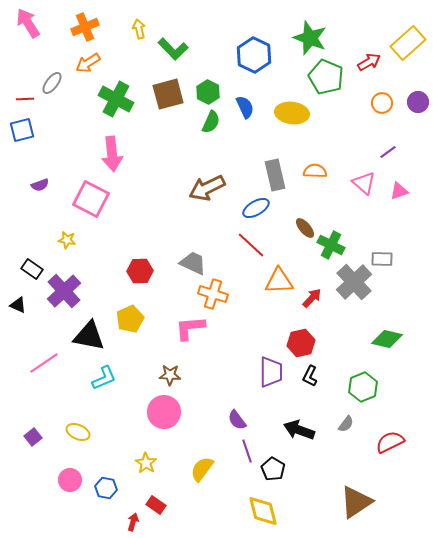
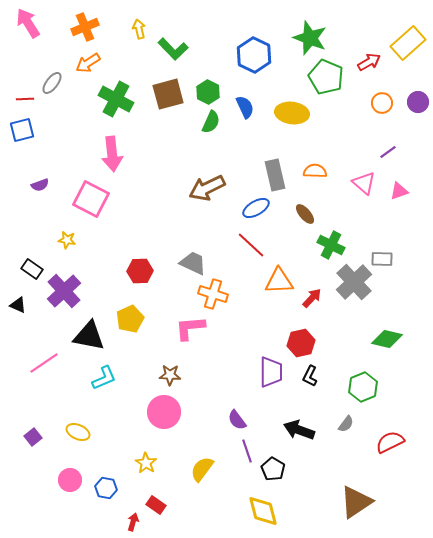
brown ellipse at (305, 228): moved 14 px up
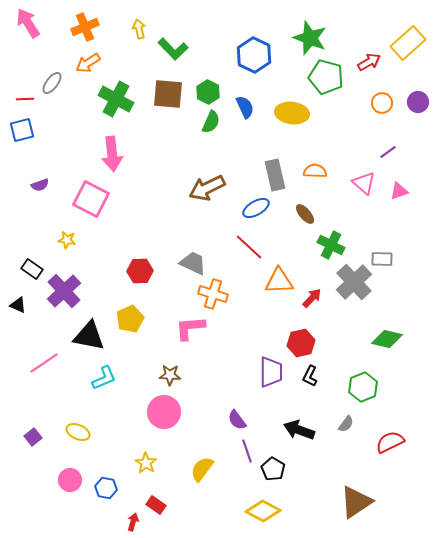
green pentagon at (326, 77): rotated 8 degrees counterclockwise
brown square at (168, 94): rotated 20 degrees clockwise
red line at (251, 245): moved 2 px left, 2 px down
yellow diamond at (263, 511): rotated 48 degrees counterclockwise
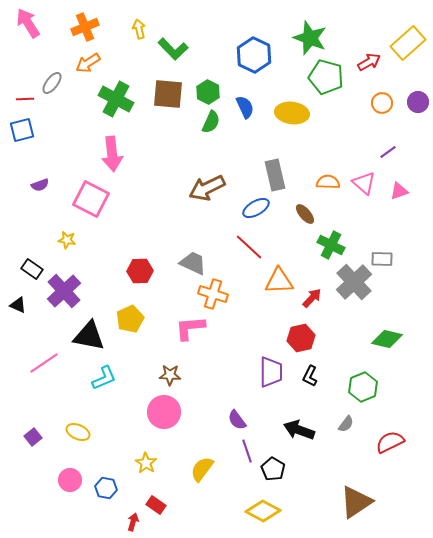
orange semicircle at (315, 171): moved 13 px right, 11 px down
red hexagon at (301, 343): moved 5 px up
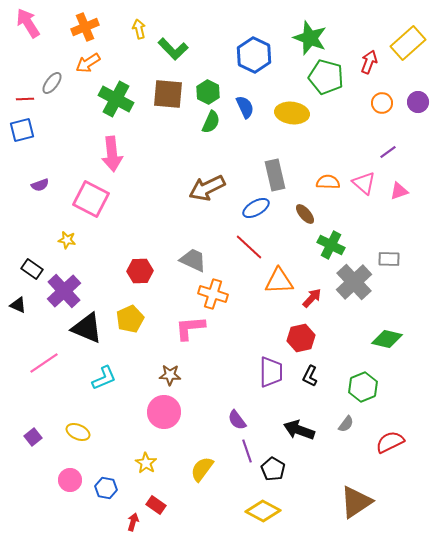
red arrow at (369, 62): rotated 40 degrees counterclockwise
gray rectangle at (382, 259): moved 7 px right
gray trapezoid at (193, 263): moved 3 px up
black triangle at (89, 336): moved 2 px left, 8 px up; rotated 12 degrees clockwise
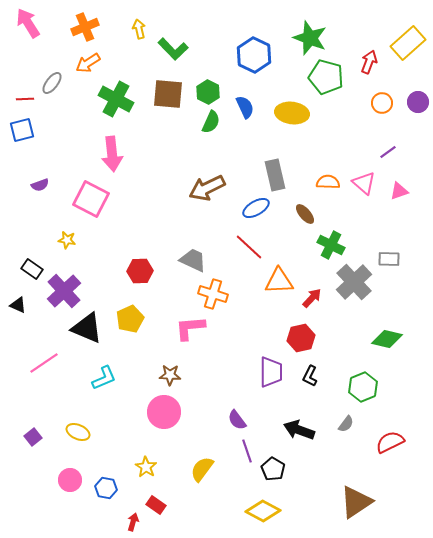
yellow star at (146, 463): moved 4 px down
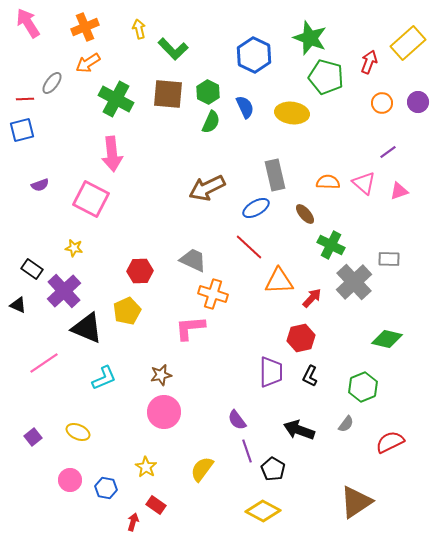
yellow star at (67, 240): moved 7 px right, 8 px down
yellow pentagon at (130, 319): moved 3 px left, 8 px up
brown star at (170, 375): moved 9 px left; rotated 15 degrees counterclockwise
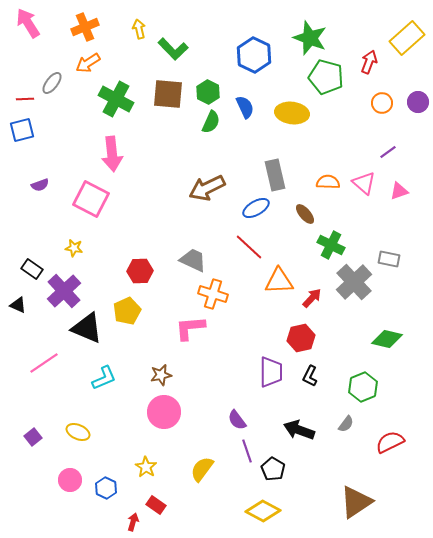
yellow rectangle at (408, 43): moved 1 px left, 5 px up
gray rectangle at (389, 259): rotated 10 degrees clockwise
blue hexagon at (106, 488): rotated 15 degrees clockwise
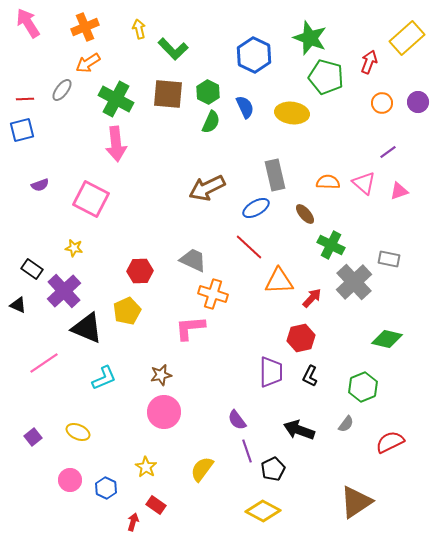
gray ellipse at (52, 83): moved 10 px right, 7 px down
pink arrow at (112, 154): moved 4 px right, 10 px up
black pentagon at (273, 469): rotated 15 degrees clockwise
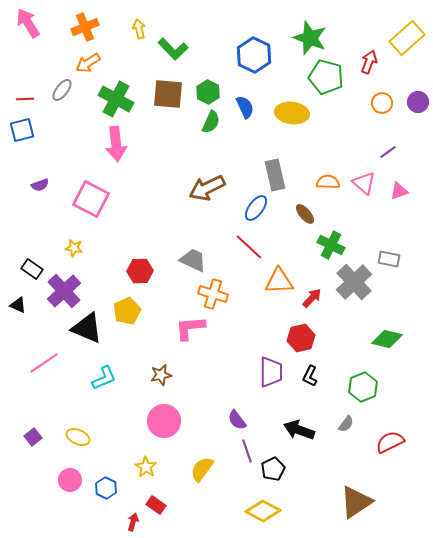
blue ellipse at (256, 208): rotated 24 degrees counterclockwise
pink circle at (164, 412): moved 9 px down
yellow ellipse at (78, 432): moved 5 px down
